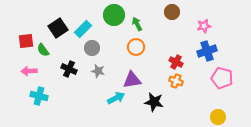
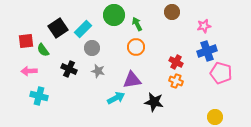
pink pentagon: moved 1 px left, 5 px up
yellow circle: moved 3 px left
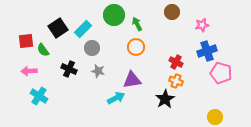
pink star: moved 2 px left, 1 px up
cyan cross: rotated 18 degrees clockwise
black star: moved 11 px right, 3 px up; rotated 30 degrees clockwise
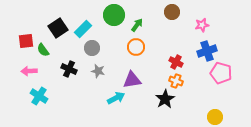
green arrow: moved 1 px down; rotated 64 degrees clockwise
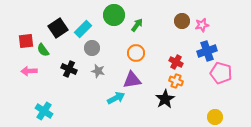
brown circle: moved 10 px right, 9 px down
orange circle: moved 6 px down
cyan cross: moved 5 px right, 15 px down
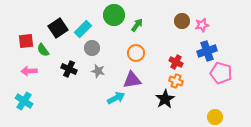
cyan cross: moved 20 px left, 10 px up
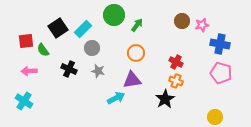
blue cross: moved 13 px right, 7 px up; rotated 30 degrees clockwise
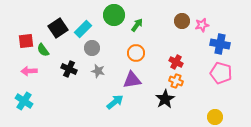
cyan arrow: moved 1 px left, 4 px down; rotated 12 degrees counterclockwise
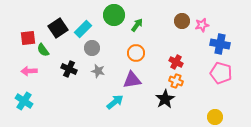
red square: moved 2 px right, 3 px up
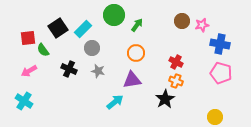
pink arrow: rotated 28 degrees counterclockwise
